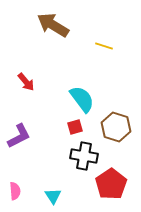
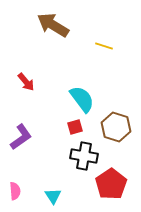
purple L-shape: moved 2 px right, 1 px down; rotated 8 degrees counterclockwise
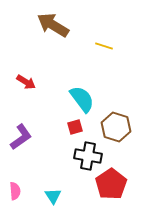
red arrow: rotated 18 degrees counterclockwise
black cross: moved 4 px right
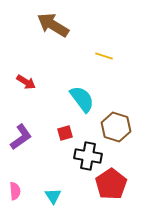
yellow line: moved 10 px down
red square: moved 10 px left, 6 px down
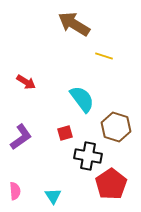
brown arrow: moved 21 px right, 1 px up
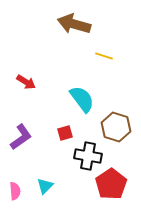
brown arrow: rotated 16 degrees counterclockwise
cyan triangle: moved 8 px left, 10 px up; rotated 18 degrees clockwise
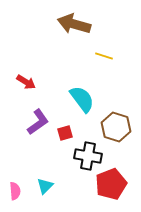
purple L-shape: moved 17 px right, 15 px up
red pentagon: rotated 12 degrees clockwise
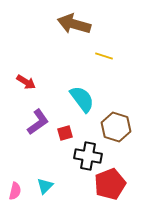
red pentagon: moved 1 px left
pink semicircle: rotated 18 degrees clockwise
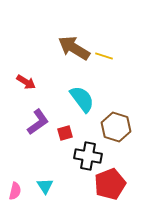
brown arrow: moved 24 px down; rotated 16 degrees clockwise
cyan triangle: rotated 18 degrees counterclockwise
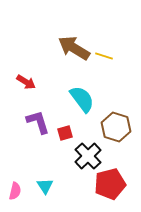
purple L-shape: rotated 72 degrees counterclockwise
black cross: rotated 36 degrees clockwise
red pentagon: rotated 8 degrees clockwise
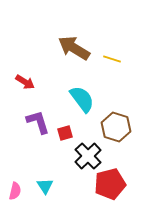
yellow line: moved 8 px right, 3 px down
red arrow: moved 1 px left
